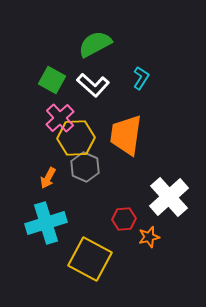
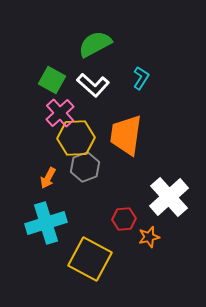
pink cross: moved 5 px up
gray hexagon: rotated 16 degrees clockwise
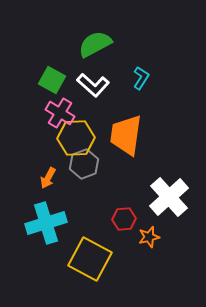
pink cross: rotated 16 degrees counterclockwise
gray hexagon: moved 1 px left, 3 px up
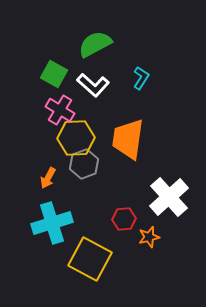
green square: moved 2 px right, 6 px up
pink cross: moved 3 px up
orange trapezoid: moved 2 px right, 4 px down
cyan cross: moved 6 px right
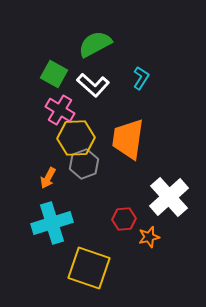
yellow square: moved 1 px left, 9 px down; rotated 9 degrees counterclockwise
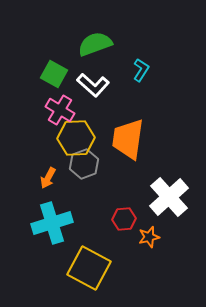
green semicircle: rotated 8 degrees clockwise
cyan L-shape: moved 8 px up
yellow square: rotated 9 degrees clockwise
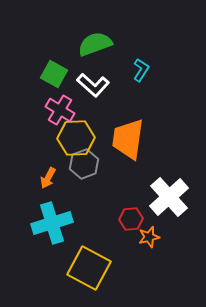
red hexagon: moved 7 px right
